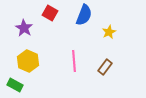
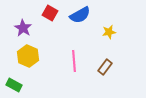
blue semicircle: moved 4 px left; rotated 40 degrees clockwise
purple star: moved 1 px left
yellow star: rotated 16 degrees clockwise
yellow hexagon: moved 5 px up
green rectangle: moved 1 px left
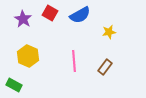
purple star: moved 9 px up
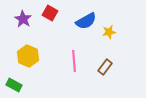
blue semicircle: moved 6 px right, 6 px down
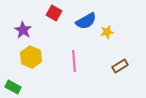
red square: moved 4 px right
purple star: moved 11 px down
yellow star: moved 2 px left
yellow hexagon: moved 3 px right, 1 px down
brown rectangle: moved 15 px right, 1 px up; rotated 21 degrees clockwise
green rectangle: moved 1 px left, 2 px down
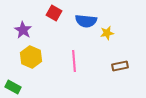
blue semicircle: rotated 35 degrees clockwise
yellow star: moved 1 px down
brown rectangle: rotated 21 degrees clockwise
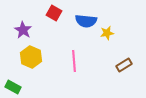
brown rectangle: moved 4 px right, 1 px up; rotated 21 degrees counterclockwise
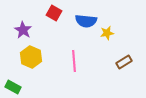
brown rectangle: moved 3 px up
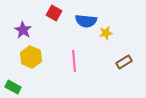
yellow star: moved 1 px left
